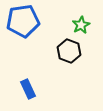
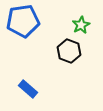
blue rectangle: rotated 24 degrees counterclockwise
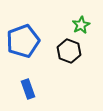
blue pentagon: moved 20 px down; rotated 12 degrees counterclockwise
blue rectangle: rotated 30 degrees clockwise
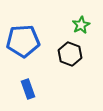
blue pentagon: rotated 16 degrees clockwise
black hexagon: moved 1 px right, 3 px down
